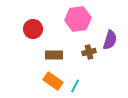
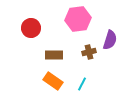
red circle: moved 2 px left, 1 px up
cyan line: moved 7 px right, 2 px up
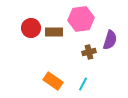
pink hexagon: moved 3 px right
brown rectangle: moved 23 px up
cyan line: moved 1 px right
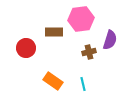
red circle: moved 5 px left, 20 px down
cyan line: rotated 40 degrees counterclockwise
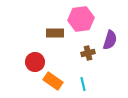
brown rectangle: moved 1 px right, 1 px down
red circle: moved 9 px right, 14 px down
brown cross: moved 1 px left, 1 px down
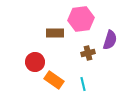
orange rectangle: moved 1 px right, 1 px up
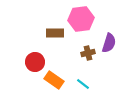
purple semicircle: moved 1 px left, 3 px down
cyan line: rotated 40 degrees counterclockwise
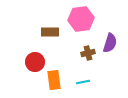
brown rectangle: moved 5 px left, 1 px up
purple semicircle: moved 1 px right
orange rectangle: rotated 48 degrees clockwise
cyan line: moved 2 px up; rotated 48 degrees counterclockwise
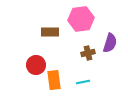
red circle: moved 1 px right, 3 px down
